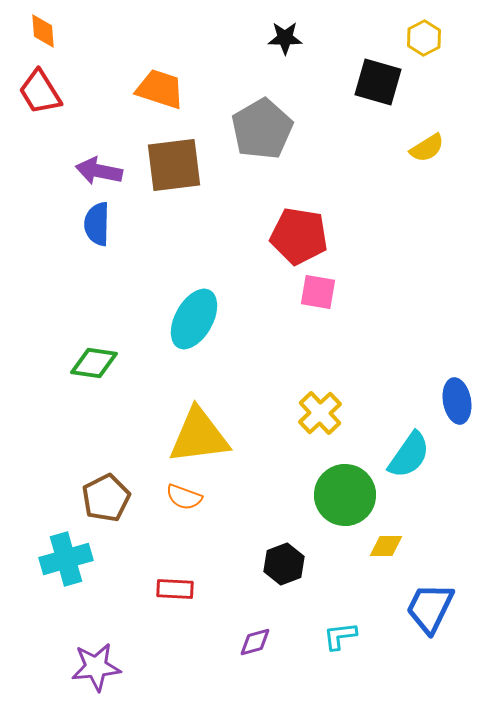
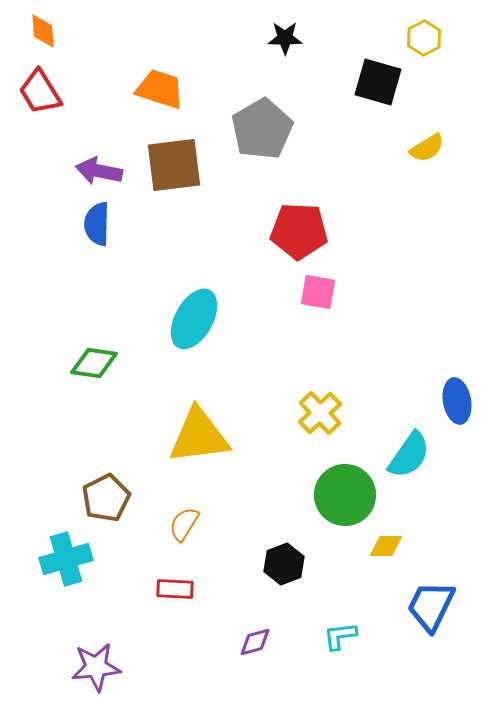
red pentagon: moved 5 px up; rotated 6 degrees counterclockwise
orange semicircle: moved 27 px down; rotated 102 degrees clockwise
blue trapezoid: moved 1 px right, 2 px up
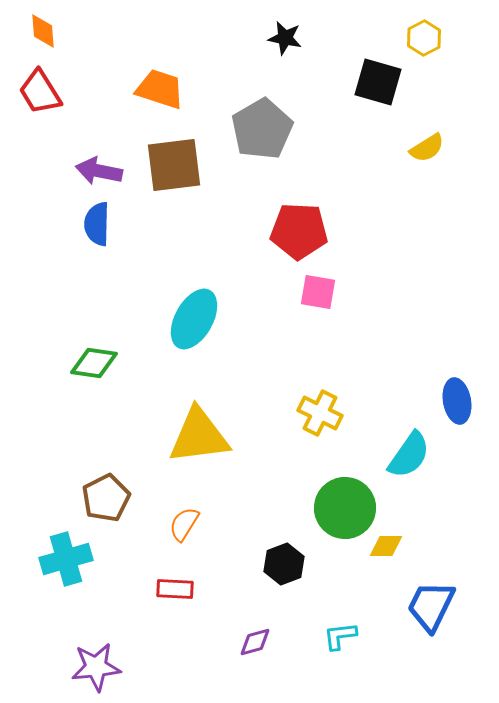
black star: rotated 12 degrees clockwise
yellow cross: rotated 21 degrees counterclockwise
green circle: moved 13 px down
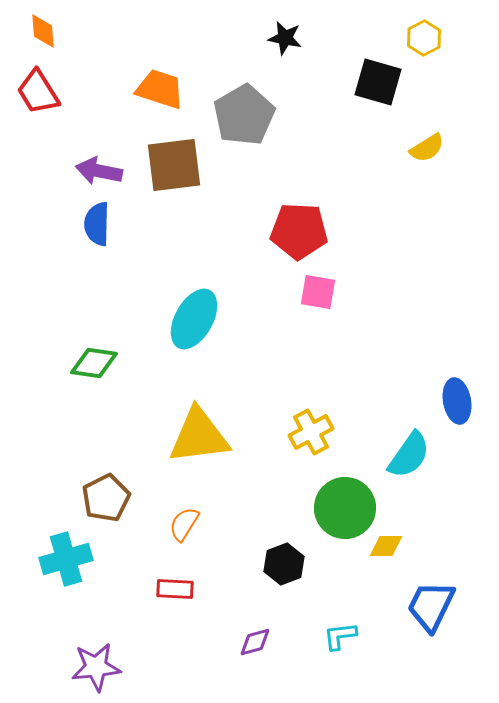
red trapezoid: moved 2 px left
gray pentagon: moved 18 px left, 14 px up
yellow cross: moved 9 px left, 19 px down; rotated 36 degrees clockwise
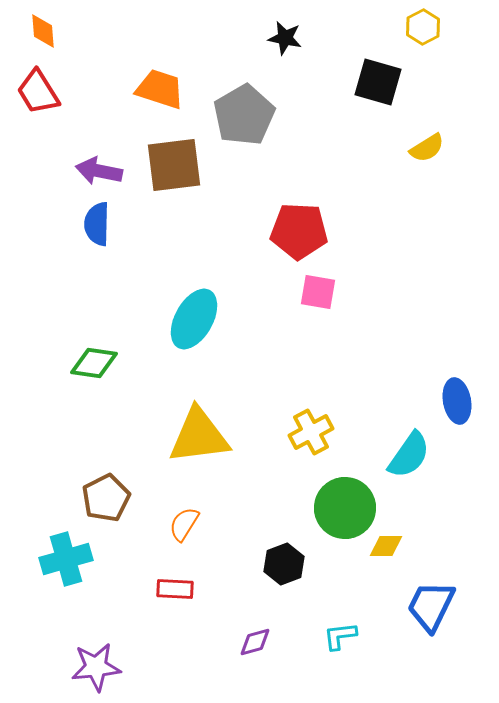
yellow hexagon: moved 1 px left, 11 px up
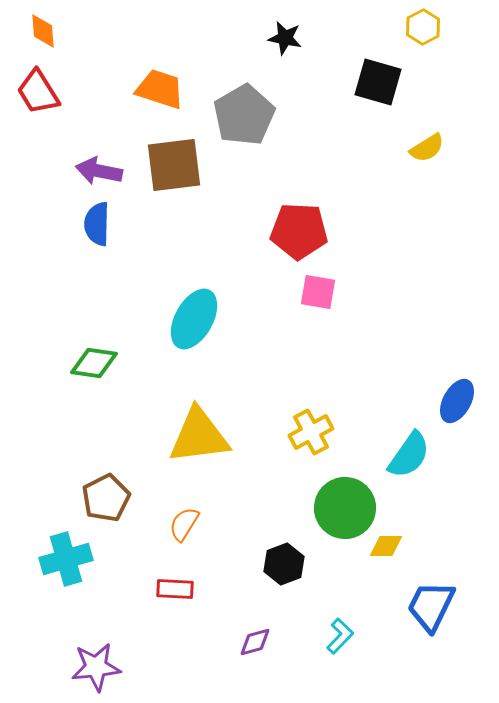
blue ellipse: rotated 39 degrees clockwise
cyan L-shape: rotated 141 degrees clockwise
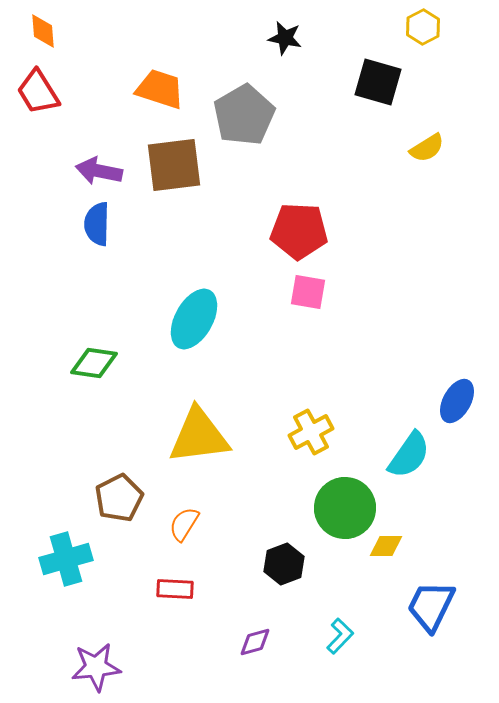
pink square: moved 10 px left
brown pentagon: moved 13 px right
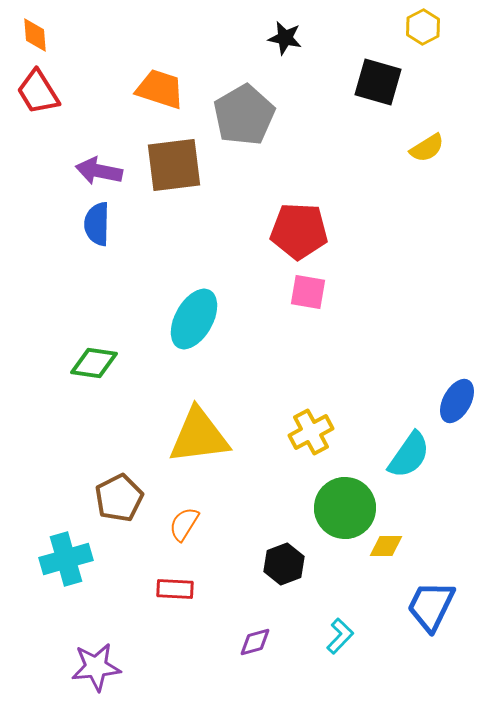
orange diamond: moved 8 px left, 4 px down
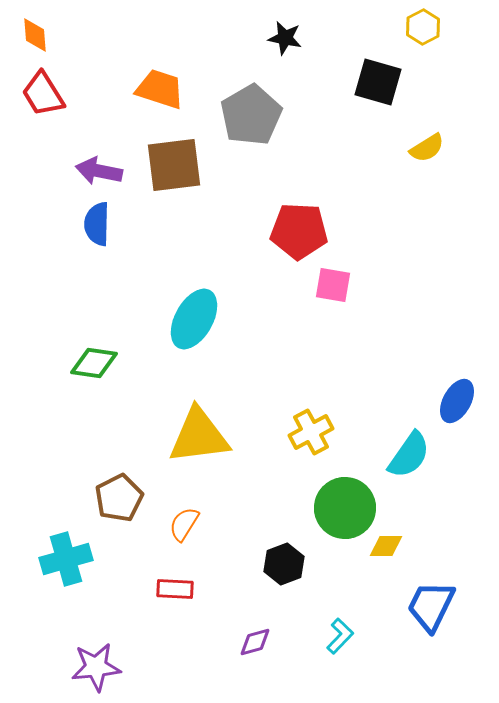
red trapezoid: moved 5 px right, 2 px down
gray pentagon: moved 7 px right
pink square: moved 25 px right, 7 px up
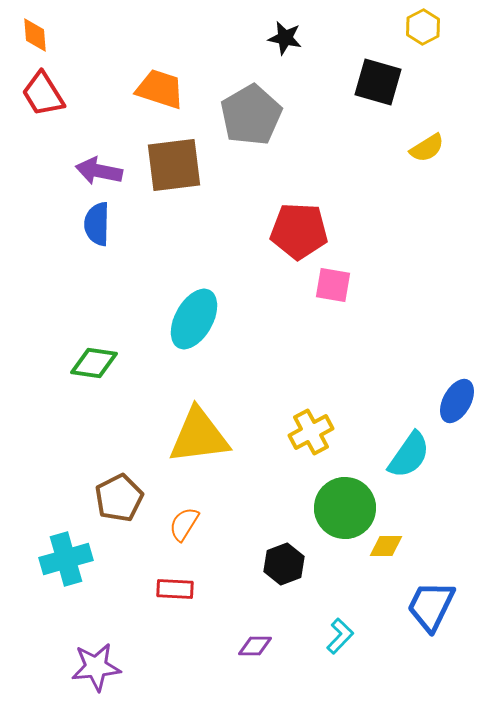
purple diamond: moved 4 px down; rotated 16 degrees clockwise
